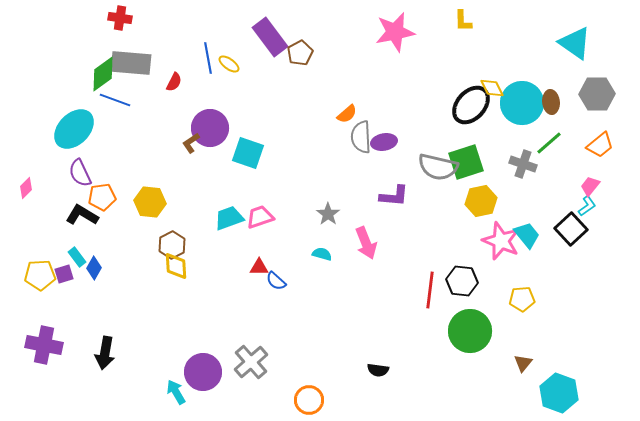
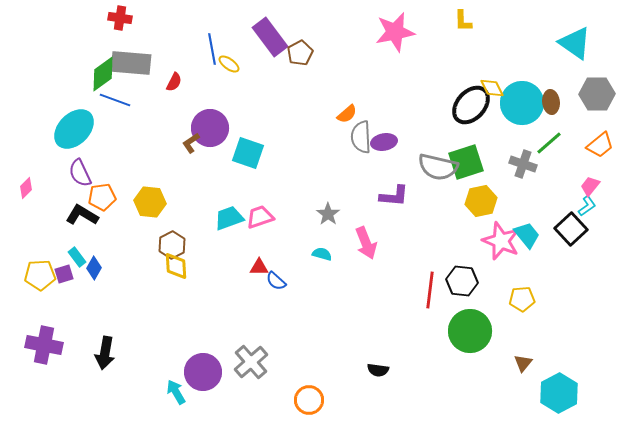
blue line at (208, 58): moved 4 px right, 9 px up
cyan hexagon at (559, 393): rotated 12 degrees clockwise
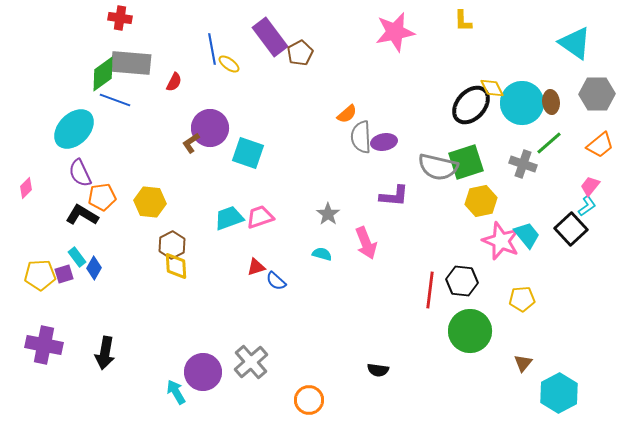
red triangle at (259, 267): moved 3 px left; rotated 18 degrees counterclockwise
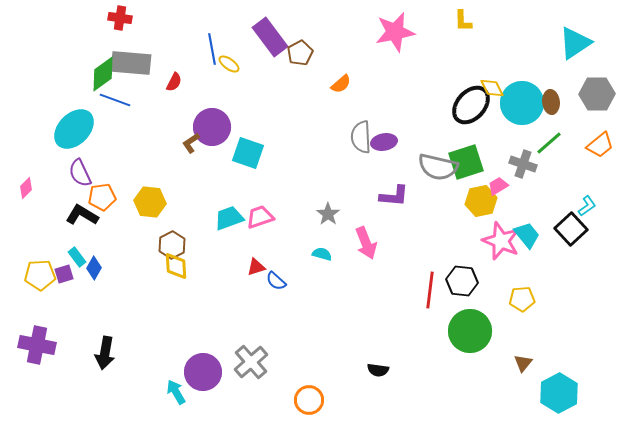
cyan triangle at (575, 43): rotated 51 degrees clockwise
orange semicircle at (347, 114): moved 6 px left, 30 px up
purple circle at (210, 128): moved 2 px right, 1 px up
pink trapezoid at (590, 186): moved 92 px left; rotated 20 degrees clockwise
purple cross at (44, 345): moved 7 px left
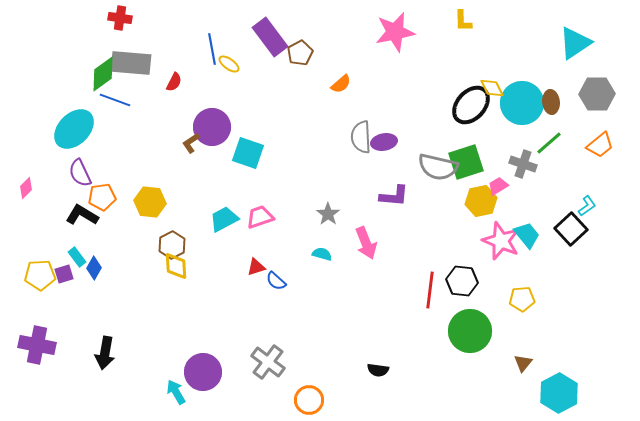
cyan trapezoid at (229, 218): moved 5 px left, 1 px down; rotated 8 degrees counterclockwise
gray cross at (251, 362): moved 17 px right; rotated 12 degrees counterclockwise
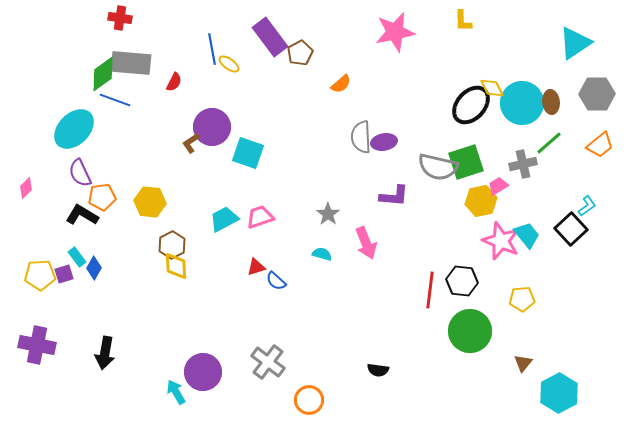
gray cross at (523, 164): rotated 32 degrees counterclockwise
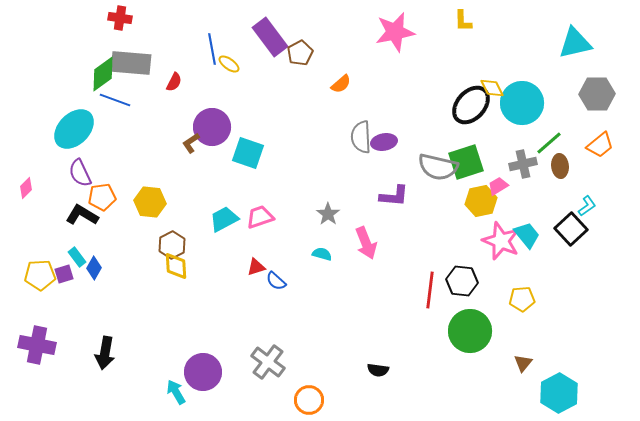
cyan triangle at (575, 43): rotated 21 degrees clockwise
brown ellipse at (551, 102): moved 9 px right, 64 px down
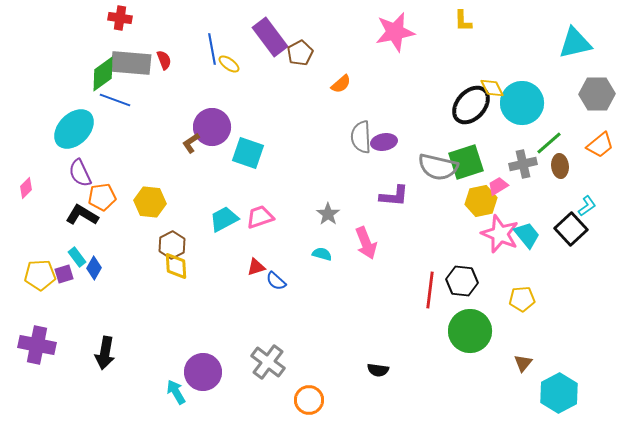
red semicircle at (174, 82): moved 10 px left, 22 px up; rotated 48 degrees counterclockwise
pink star at (501, 241): moved 1 px left, 7 px up
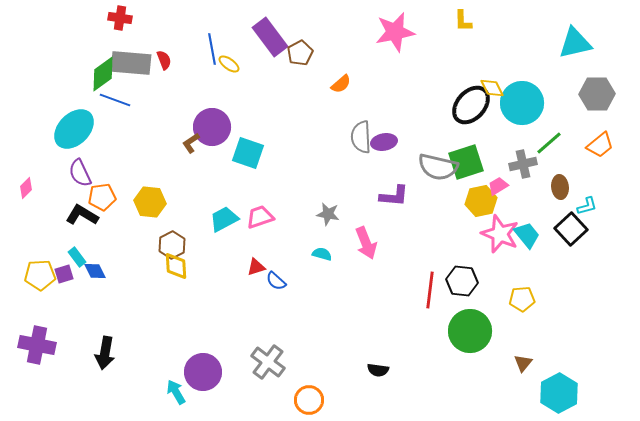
brown ellipse at (560, 166): moved 21 px down
cyan L-shape at (587, 206): rotated 20 degrees clockwise
gray star at (328, 214): rotated 25 degrees counterclockwise
blue diamond at (94, 268): moved 1 px right, 3 px down; rotated 55 degrees counterclockwise
